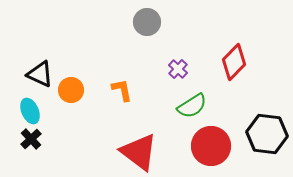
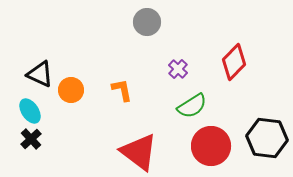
cyan ellipse: rotated 10 degrees counterclockwise
black hexagon: moved 4 px down
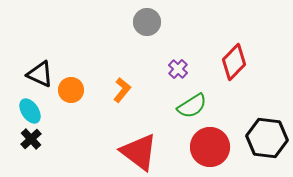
orange L-shape: rotated 50 degrees clockwise
red circle: moved 1 px left, 1 px down
